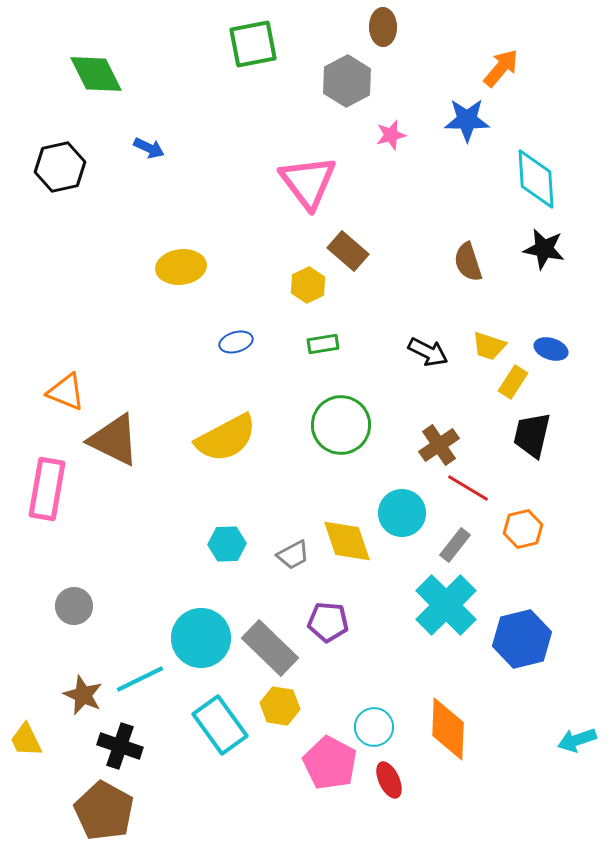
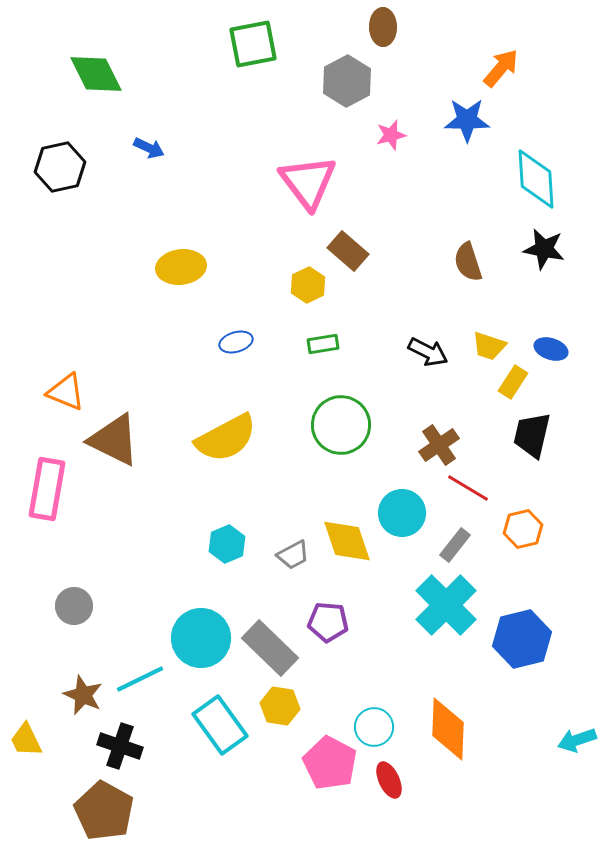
cyan hexagon at (227, 544): rotated 21 degrees counterclockwise
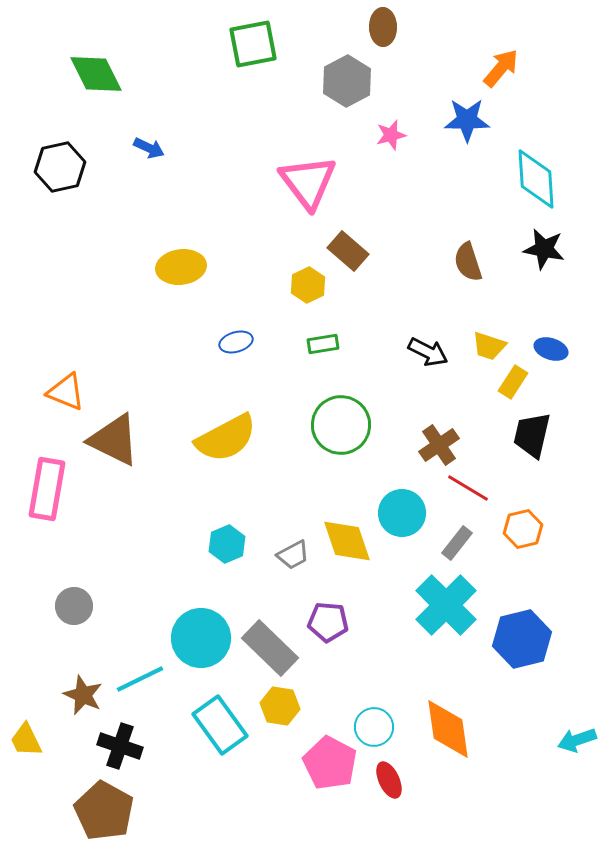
gray rectangle at (455, 545): moved 2 px right, 2 px up
orange diamond at (448, 729): rotated 10 degrees counterclockwise
